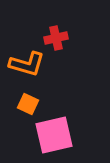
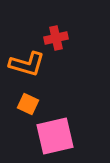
pink square: moved 1 px right, 1 px down
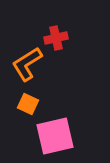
orange L-shape: rotated 132 degrees clockwise
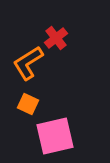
red cross: rotated 25 degrees counterclockwise
orange L-shape: moved 1 px right, 1 px up
